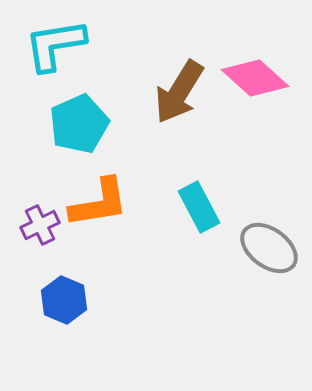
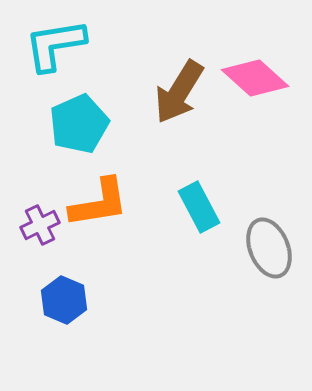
gray ellipse: rotated 32 degrees clockwise
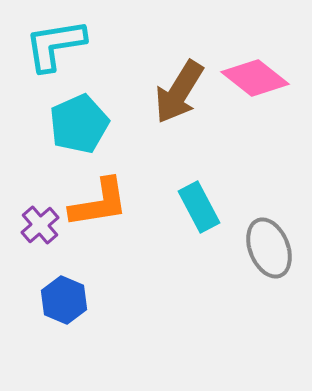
pink diamond: rotated 4 degrees counterclockwise
purple cross: rotated 15 degrees counterclockwise
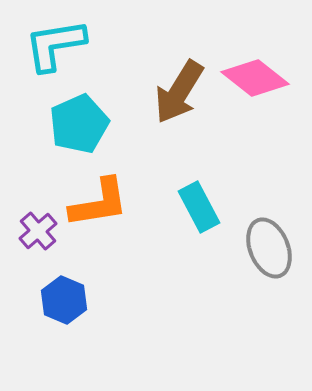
purple cross: moved 2 px left, 6 px down
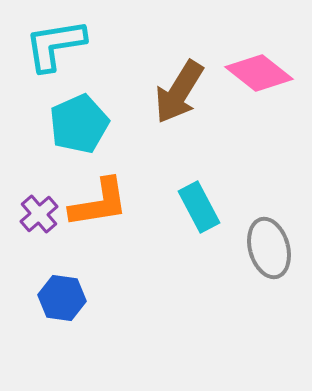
pink diamond: moved 4 px right, 5 px up
purple cross: moved 1 px right, 17 px up
gray ellipse: rotated 6 degrees clockwise
blue hexagon: moved 2 px left, 2 px up; rotated 15 degrees counterclockwise
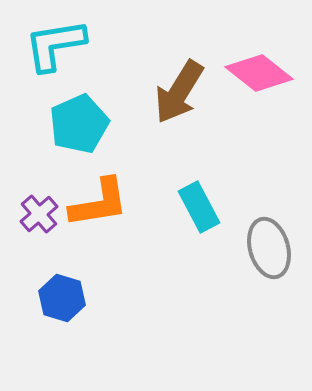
blue hexagon: rotated 9 degrees clockwise
